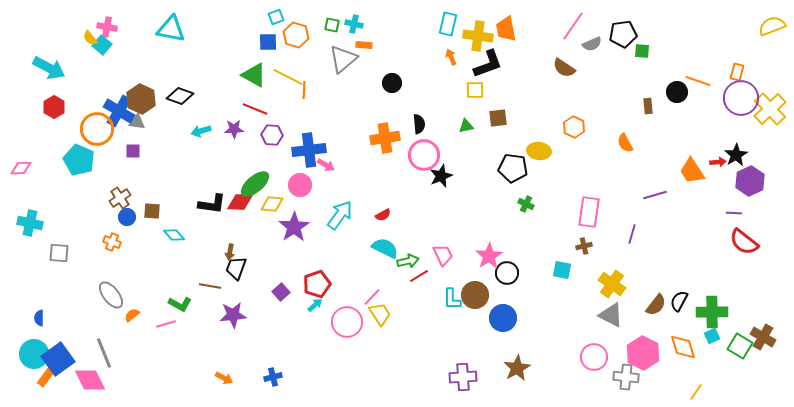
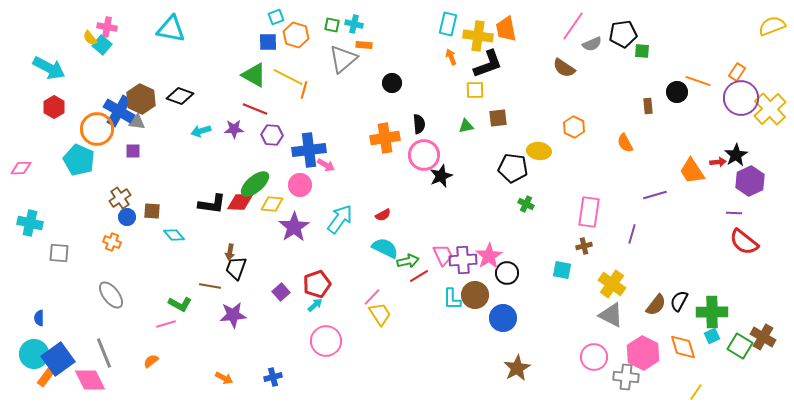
orange rectangle at (737, 72): rotated 18 degrees clockwise
orange line at (304, 90): rotated 12 degrees clockwise
cyan arrow at (340, 215): moved 4 px down
orange semicircle at (132, 315): moved 19 px right, 46 px down
pink circle at (347, 322): moved 21 px left, 19 px down
purple cross at (463, 377): moved 117 px up
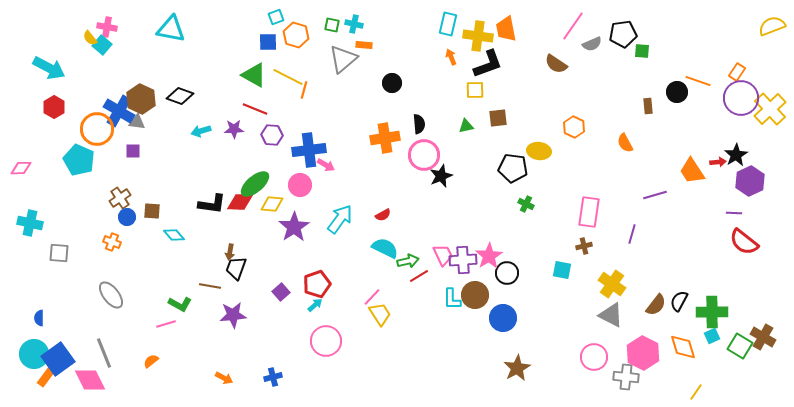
brown semicircle at (564, 68): moved 8 px left, 4 px up
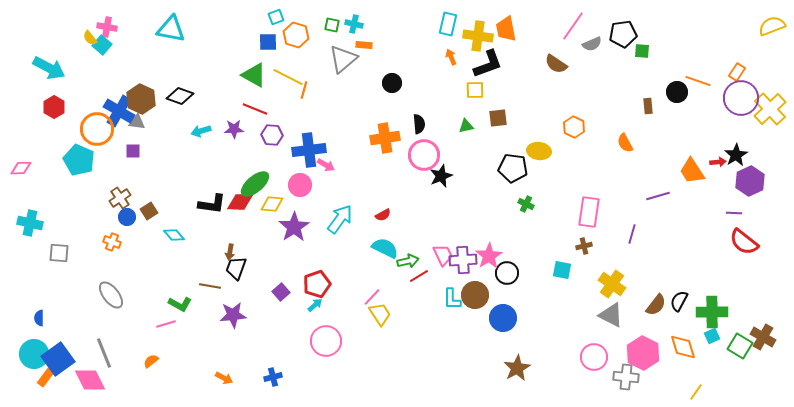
purple line at (655, 195): moved 3 px right, 1 px down
brown square at (152, 211): moved 3 px left; rotated 36 degrees counterclockwise
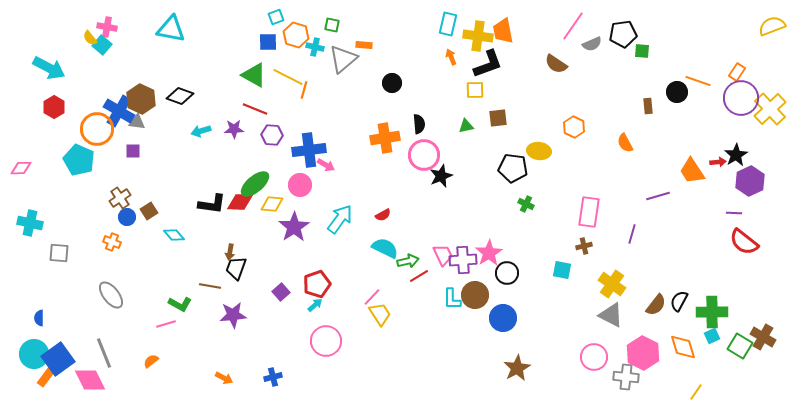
cyan cross at (354, 24): moved 39 px left, 23 px down
orange trapezoid at (506, 29): moved 3 px left, 2 px down
pink star at (489, 256): moved 3 px up
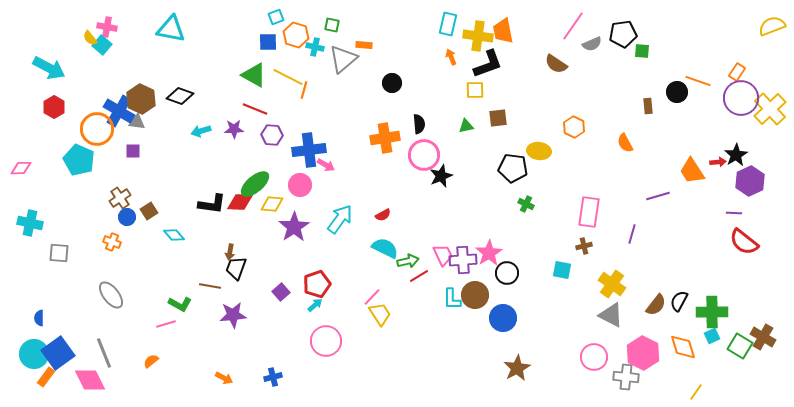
blue square at (58, 359): moved 6 px up
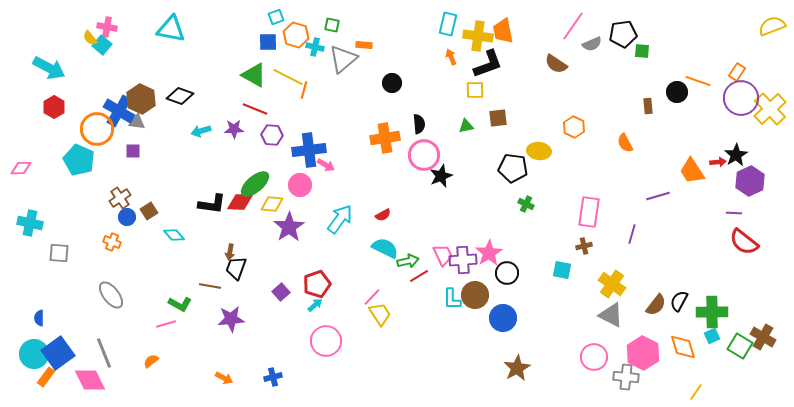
purple star at (294, 227): moved 5 px left
purple star at (233, 315): moved 2 px left, 4 px down
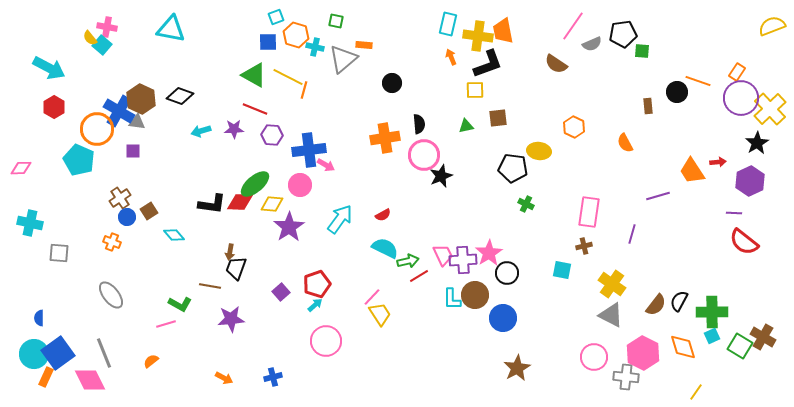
green square at (332, 25): moved 4 px right, 4 px up
black star at (736, 155): moved 21 px right, 12 px up
orange rectangle at (46, 377): rotated 12 degrees counterclockwise
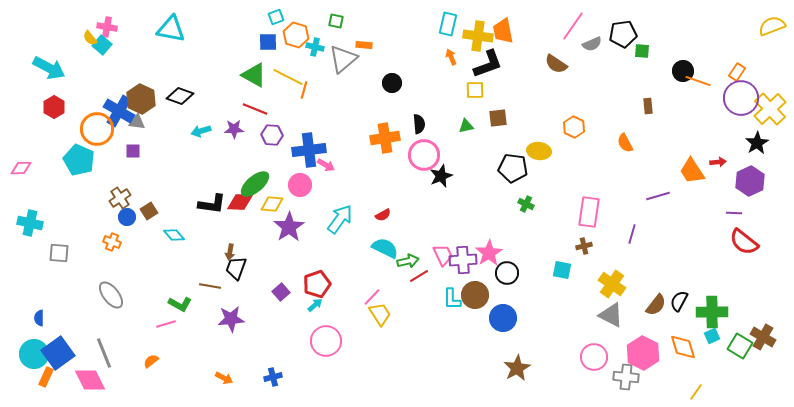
black circle at (677, 92): moved 6 px right, 21 px up
